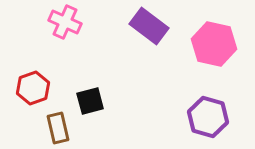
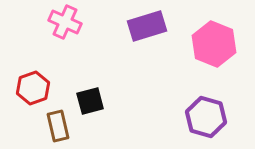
purple rectangle: moved 2 px left; rotated 54 degrees counterclockwise
pink hexagon: rotated 9 degrees clockwise
purple hexagon: moved 2 px left
brown rectangle: moved 2 px up
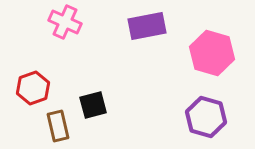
purple rectangle: rotated 6 degrees clockwise
pink hexagon: moved 2 px left, 9 px down; rotated 6 degrees counterclockwise
black square: moved 3 px right, 4 px down
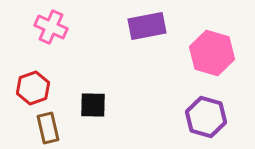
pink cross: moved 14 px left, 5 px down
black square: rotated 16 degrees clockwise
brown rectangle: moved 10 px left, 2 px down
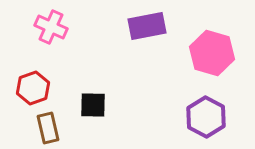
purple hexagon: rotated 12 degrees clockwise
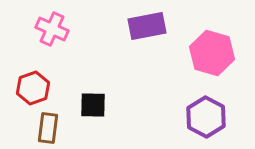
pink cross: moved 1 px right, 2 px down
brown rectangle: rotated 20 degrees clockwise
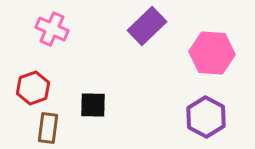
purple rectangle: rotated 33 degrees counterclockwise
pink hexagon: rotated 12 degrees counterclockwise
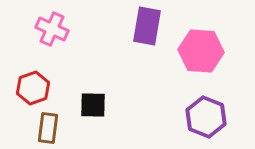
purple rectangle: rotated 36 degrees counterclockwise
pink hexagon: moved 11 px left, 2 px up
purple hexagon: rotated 6 degrees counterclockwise
